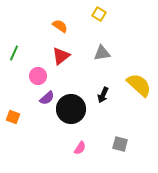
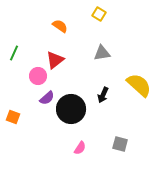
red triangle: moved 6 px left, 4 px down
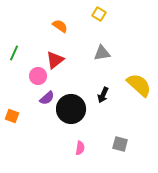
orange square: moved 1 px left, 1 px up
pink semicircle: rotated 24 degrees counterclockwise
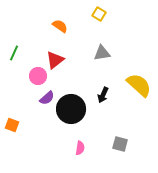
orange square: moved 9 px down
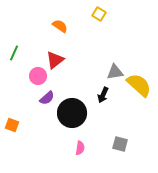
gray triangle: moved 13 px right, 19 px down
black circle: moved 1 px right, 4 px down
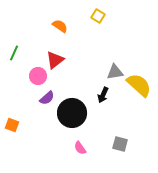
yellow square: moved 1 px left, 2 px down
pink semicircle: rotated 136 degrees clockwise
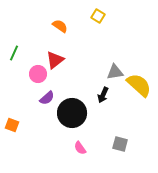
pink circle: moved 2 px up
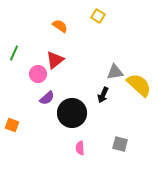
pink semicircle: rotated 32 degrees clockwise
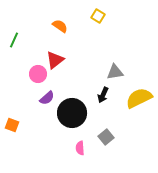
green line: moved 13 px up
yellow semicircle: moved 13 px down; rotated 68 degrees counterclockwise
gray square: moved 14 px left, 7 px up; rotated 35 degrees clockwise
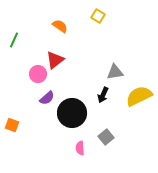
yellow semicircle: moved 2 px up
